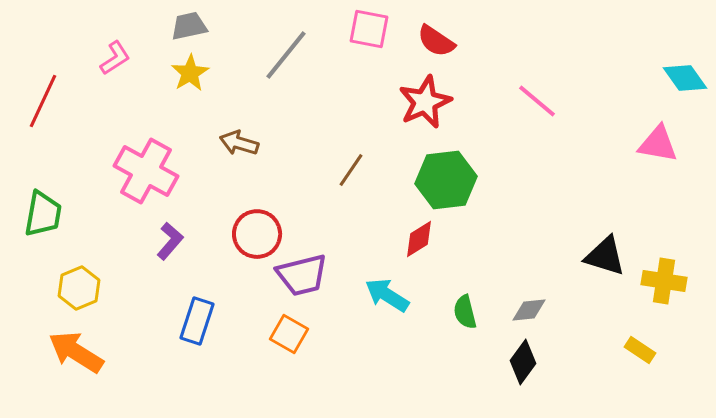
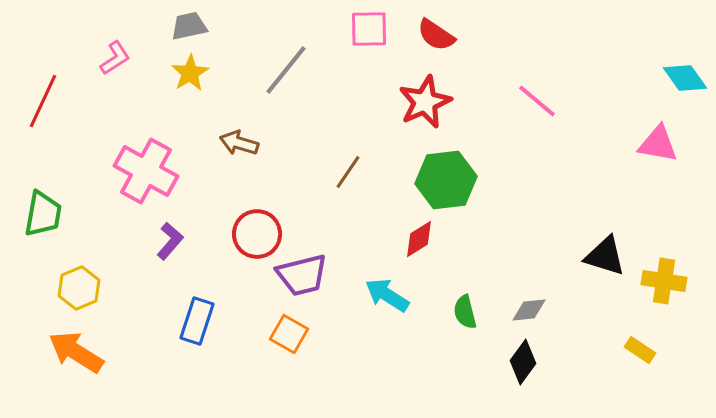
pink square: rotated 12 degrees counterclockwise
red semicircle: moved 6 px up
gray line: moved 15 px down
brown line: moved 3 px left, 2 px down
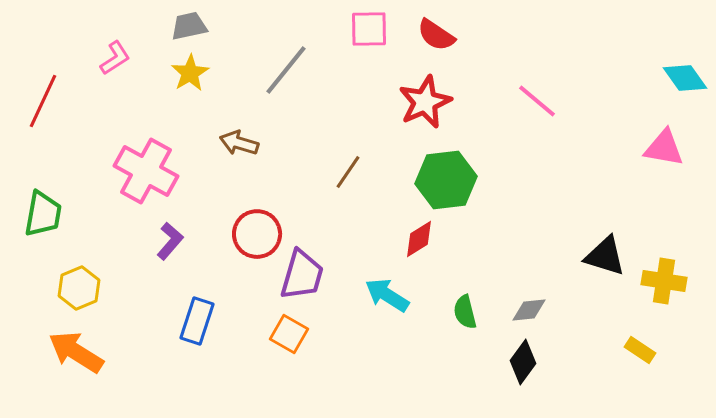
pink triangle: moved 6 px right, 4 px down
purple trapezoid: rotated 60 degrees counterclockwise
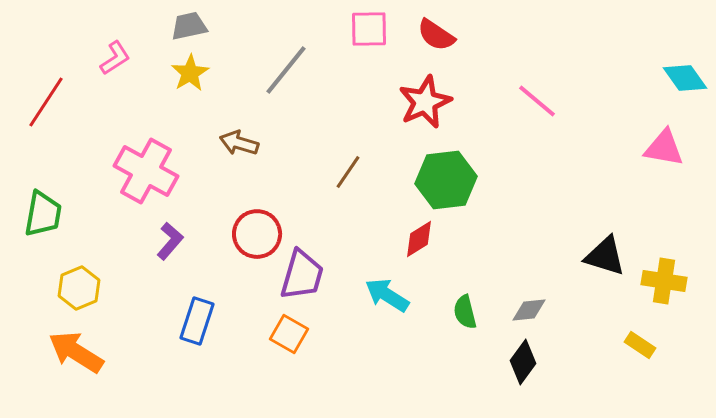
red line: moved 3 px right, 1 px down; rotated 8 degrees clockwise
yellow rectangle: moved 5 px up
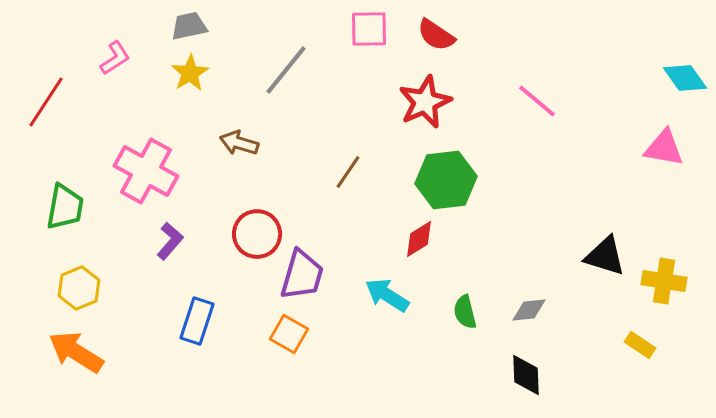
green trapezoid: moved 22 px right, 7 px up
black diamond: moved 3 px right, 13 px down; rotated 39 degrees counterclockwise
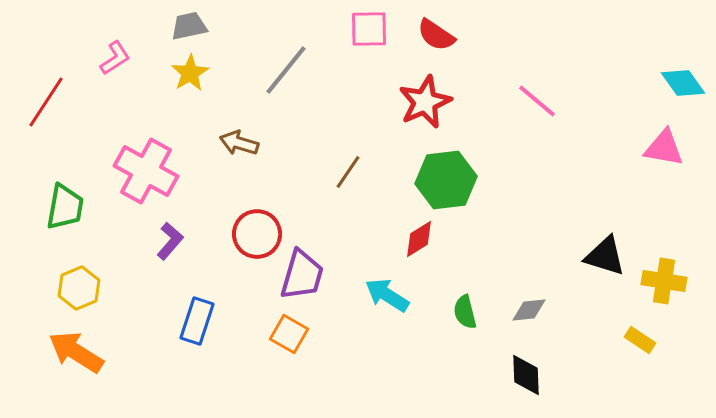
cyan diamond: moved 2 px left, 5 px down
yellow rectangle: moved 5 px up
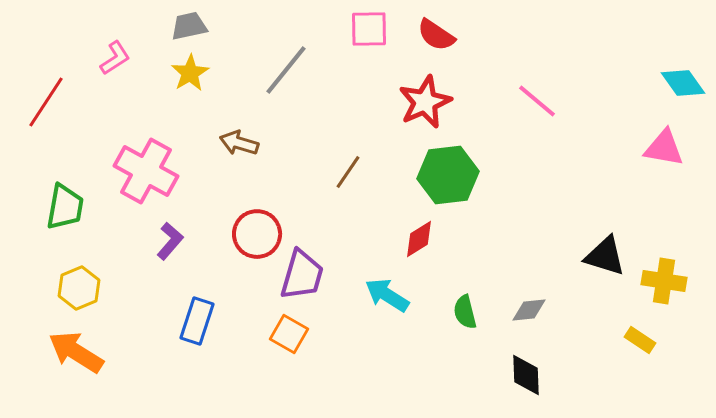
green hexagon: moved 2 px right, 5 px up
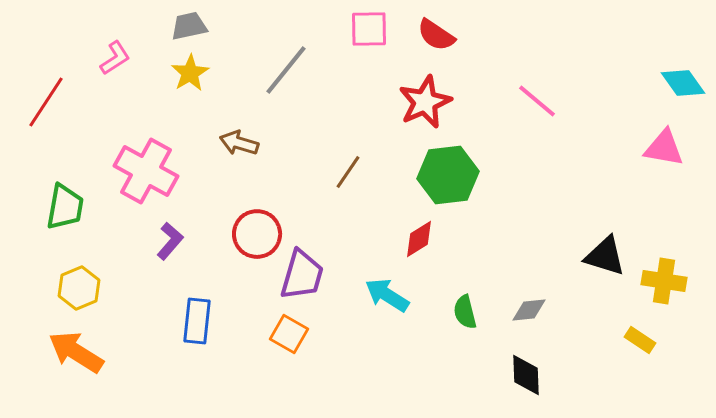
blue rectangle: rotated 12 degrees counterclockwise
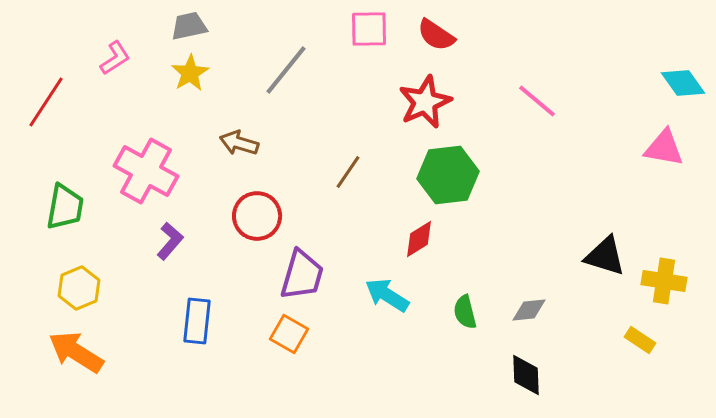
red circle: moved 18 px up
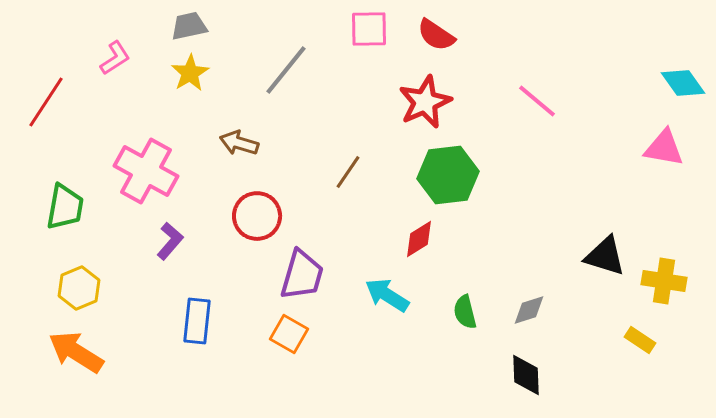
gray diamond: rotated 12 degrees counterclockwise
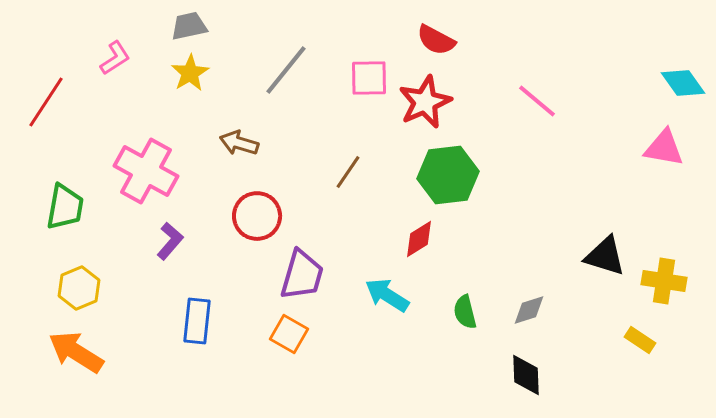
pink square: moved 49 px down
red semicircle: moved 5 px down; rotated 6 degrees counterclockwise
